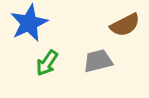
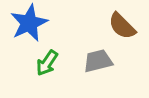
brown semicircle: moved 3 px left, 1 px down; rotated 72 degrees clockwise
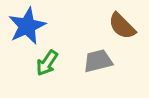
blue star: moved 2 px left, 3 px down
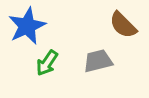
brown semicircle: moved 1 px right, 1 px up
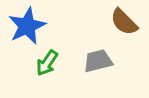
brown semicircle: moved 1 px right, 3 px up
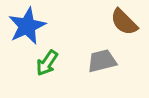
gray trapezoid: moved 4 px right
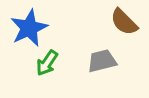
blue star: moved 2 px right, 2 px down
